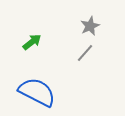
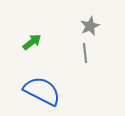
gray line: rotated 48 degrees counterclockwise
blue semicircle: moved 5 px right, 1 px up
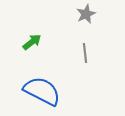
gray star: moved 4 px left, 12 px up
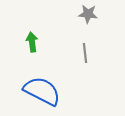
gray star: moved 2 px right; rotated 30 degrees clockwise
green arrow: rotated 60 degrees counterclockwise
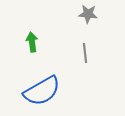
blue semicircle: rotated 123 degrees clockwise
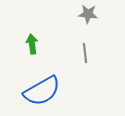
green arrow: moved 2 px down
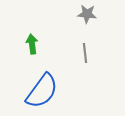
gray star: moved 1 px left
blue semicircle: rotated 24 degrees counterclockwise
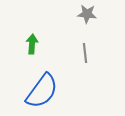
green arrow: rotated 12 degrees clockwise
